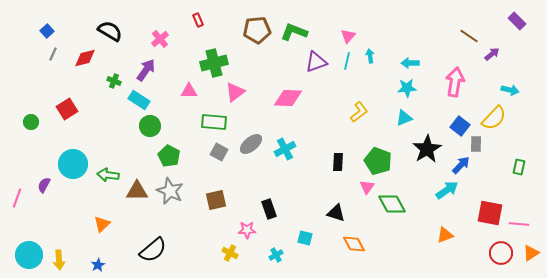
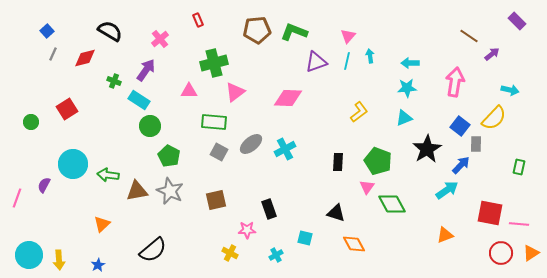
brown triangle at (137, 191): rotated 10 degrees counterclockwise
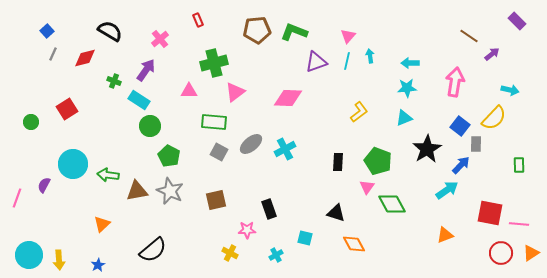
green rectangle at (519, 167): moved 2 px up; rotated 14 degrees counterclockwise
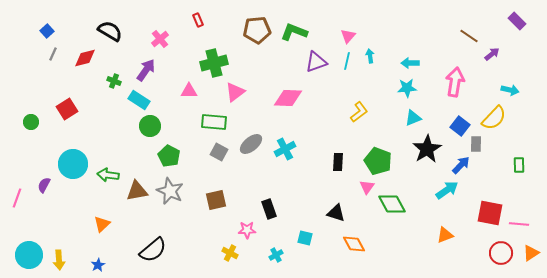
cyan triangle at (404, 118): moved 9 px right
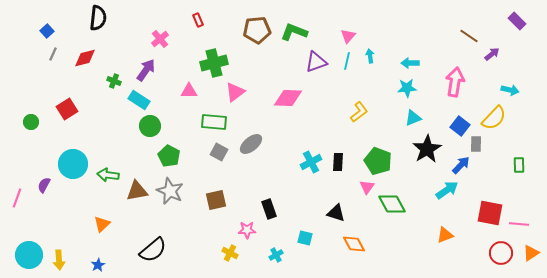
black semicircle at (110, 31): moved 12 px left, 13 px up; rotated 65 degrees clockwise
cyan cross at (285, 149): moved 26 px right, 13 px down
